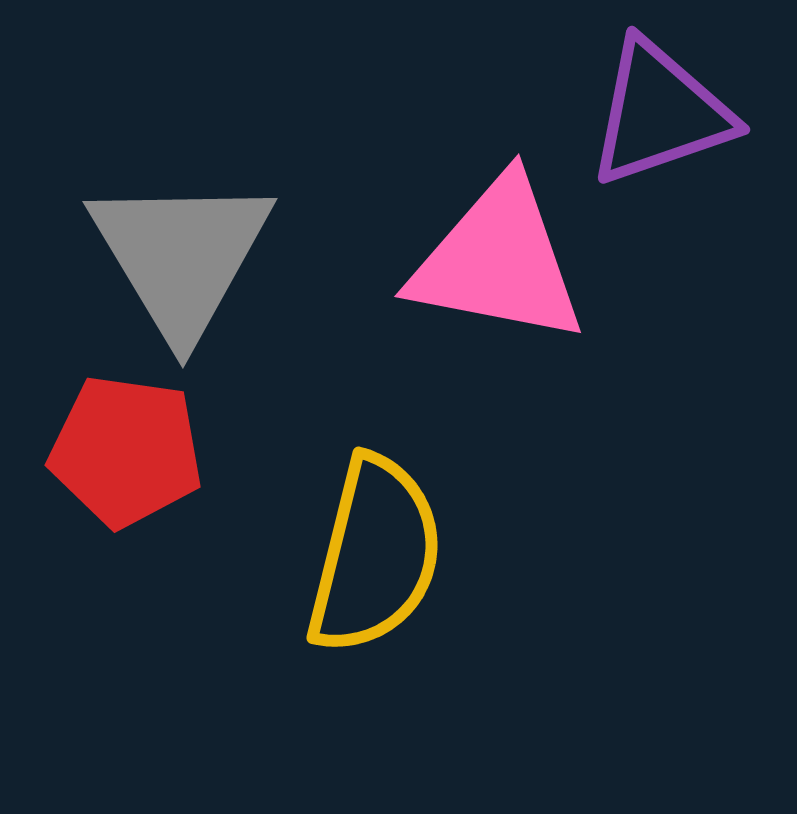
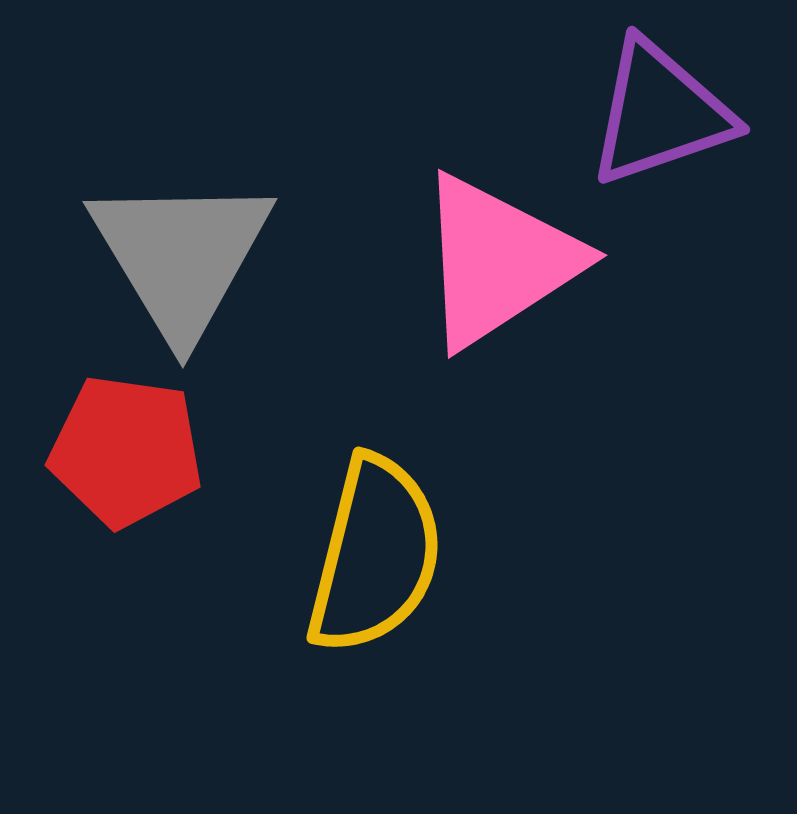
pink triangle: rotated 44 degrees counterclockwise
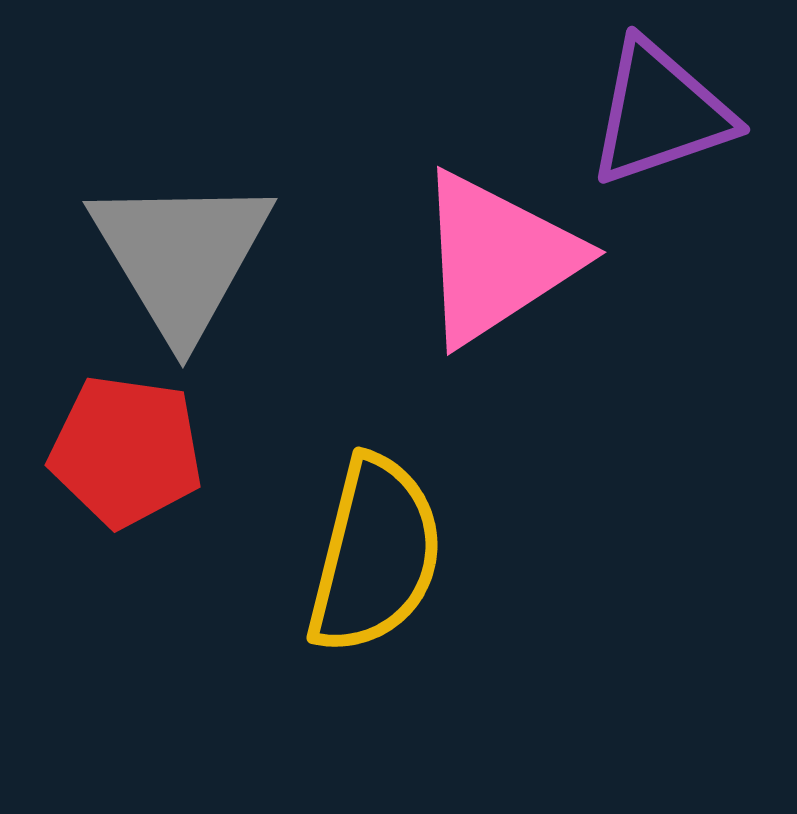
pink triangle: moved 1 px left, 3 px up
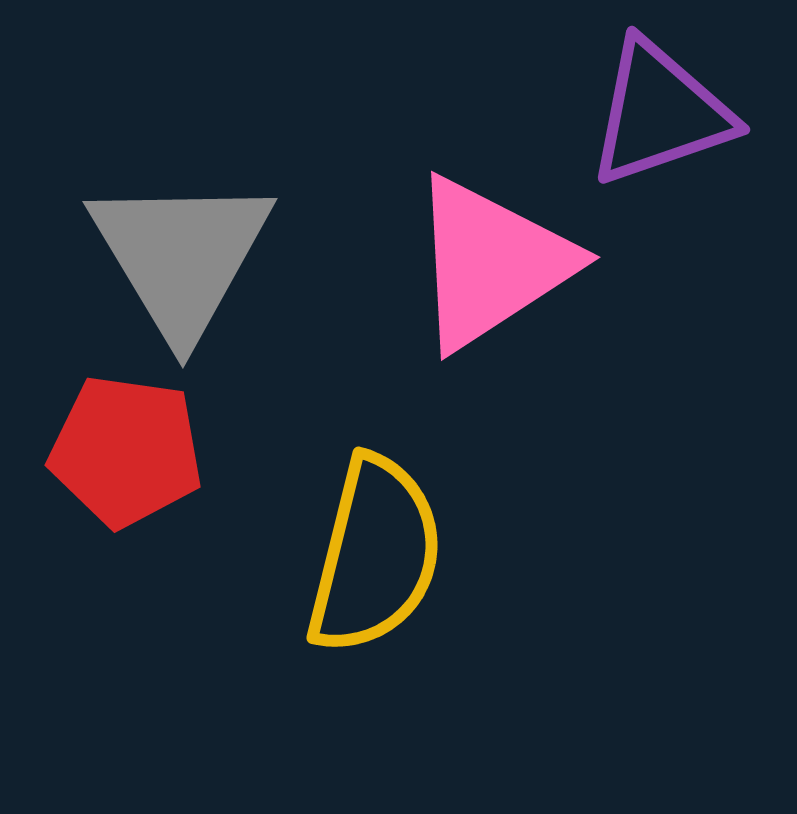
pink triangle: moved 6 px left, 5 px down
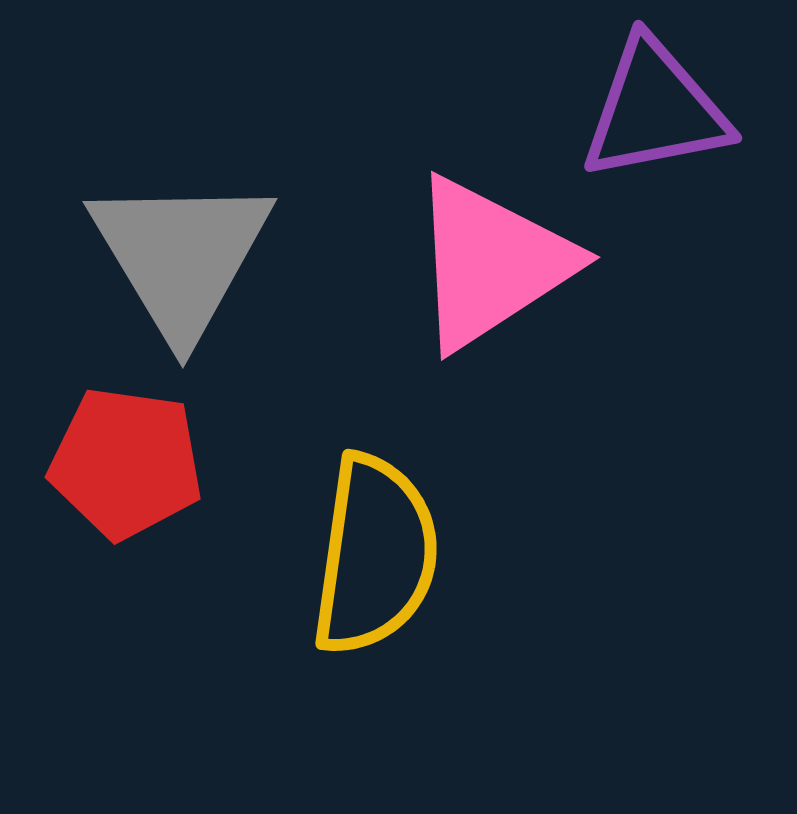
purple triangle: moved 5 px left, 3 px up; rotated 8 degrees clockwise
red pentagon: moved 12 px down
yellow semicircle: rotated 6 degrees counterclockwise
